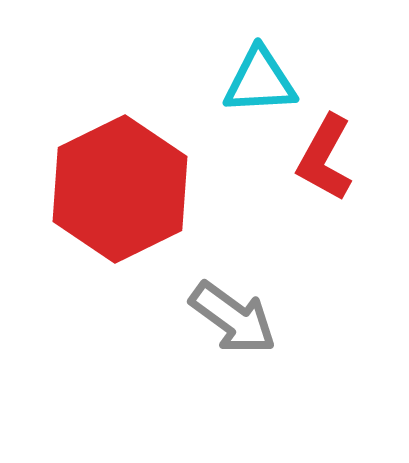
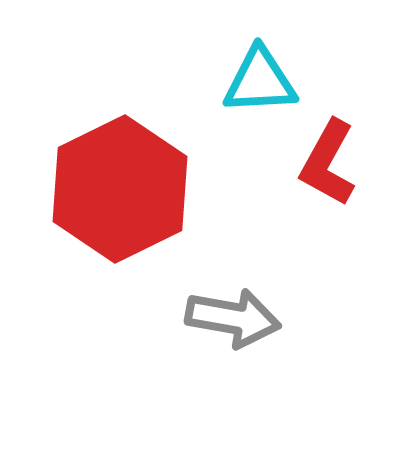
red L-shape: moved 3 px right, 5 px down
gray arrow: rotated 26 degrees counterclockwise
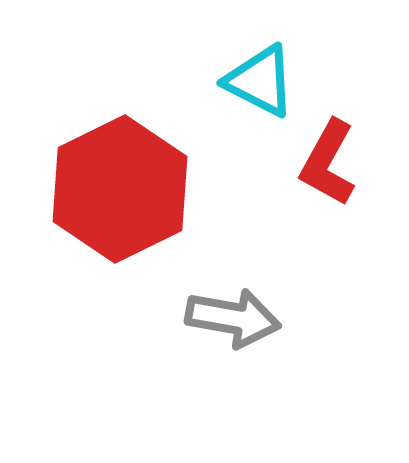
cyan triangle: rotated 30 degrees clockwise
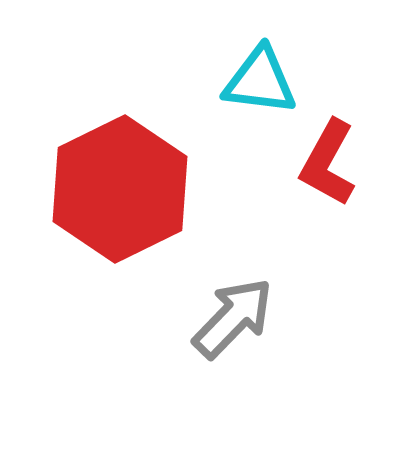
cyan triangle: rotated 20 degrees counterclockwise
gray arrow: rotated 56 degrees counterclockwise
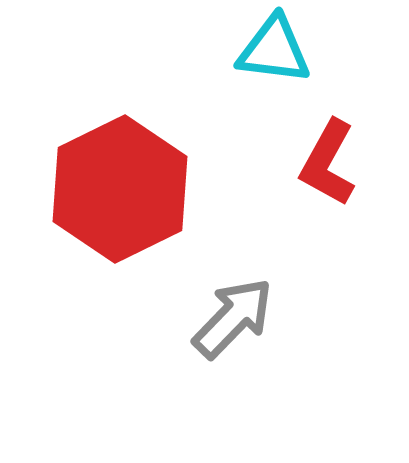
cyan triangle: moved 14 px right, 31 px up
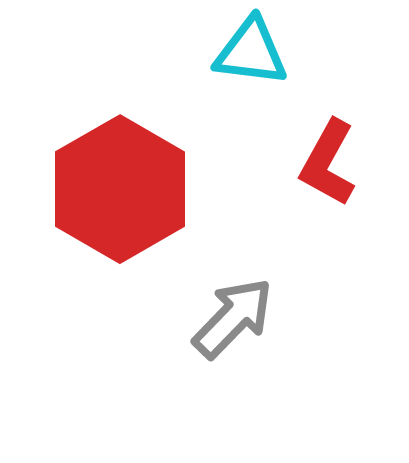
cyan triangle: moved 23 px left, 2 px down
red hexagon: rotated 4 degrees counterclockwise
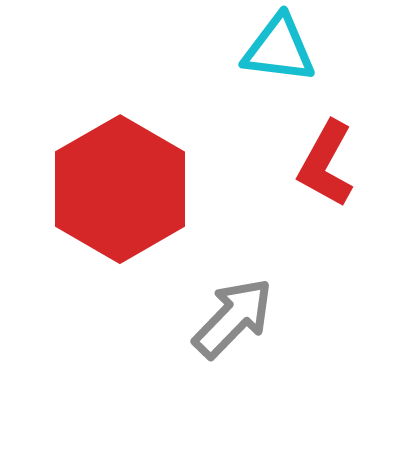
cyan triangle: moved 28 px right, 3 px up
red L-shape: moved 2 px left, 1 px down
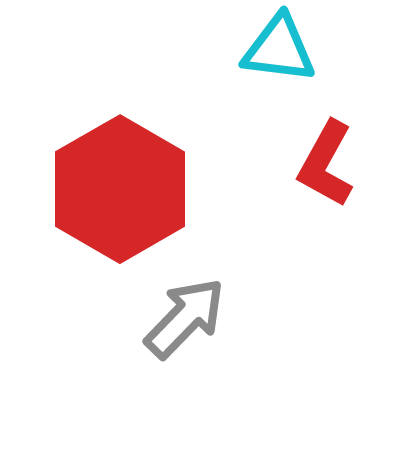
gray arrow: moved 48 px left
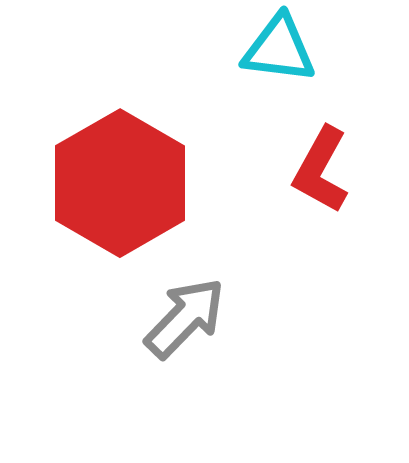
red L-shape: moved 5 px left, 6 px down
red hexagon: moved 6 px up
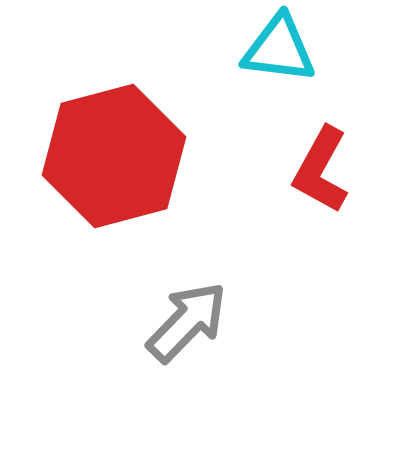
red hexagon: moved 6 px left, 27 px up; rotated 15 degrees clockwise
gray arrow: moved 2 px right, 4 px down
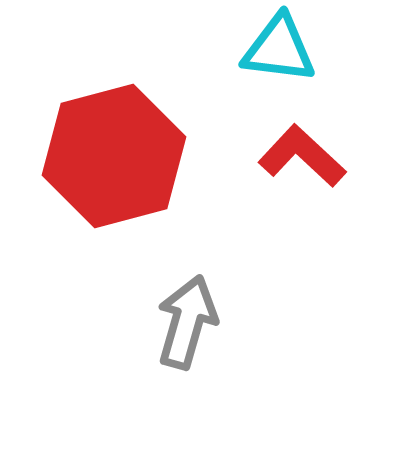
red L-shape: moved 19 px left, 14 px up; rotated 104 degrees clockwise
gray arrow: rotated 28 degrees counterclockwise
